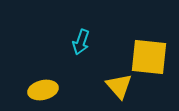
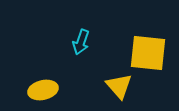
yellow square: moved 1 px left, 4 px up
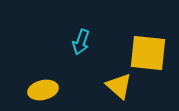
yellow triangle: rotated 8 degrees counterclockwise
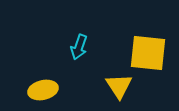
cyan arrow: moved 2 px left, 5 px down
yellow triangle: rotated 16 degrees clockwise
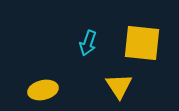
cyan arrow: moved 9 px right, 4 px up
yellow square: moved 6 px left, 10 px up
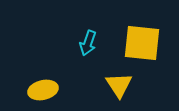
yellow triangle: moved 1 px up
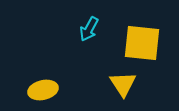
cyan arrow: moved 1 px right, 14 px up; rotated 10 degrees clockwise
yellow triangle: moved 4 px right, 1 px up
